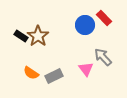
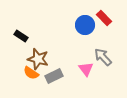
brown star: moved 23 px down; rotated 20 degrees counterclockwise
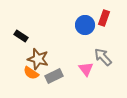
red rectangle: rotated 63 degrees clockwise
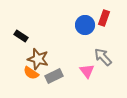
pink triangle: moved 1 px right, 2 px down
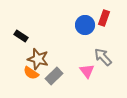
gray rectangle: rotated 18 degrees counterclockwise
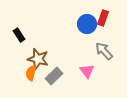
red rectangle: moved 1 px left
blue circle: moved 2 px right, 1 px up
black rectangle: moved 2 px left, 1 px up; rotated 24 degrees clockwise
gray arrow: moved 1 px right, 6 px up
orange semicircle: rotated 70 degrees clockwise
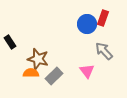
black rectangle: moved 9 px left, 7 px down
orange semicircle: rotated 77 degrees clockwise
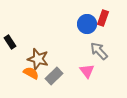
gray arrow: moved 5 px left
orange semicircle: rotated 28 degrees clockwise
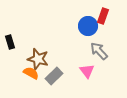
red rectangle: moved 2 px up
blue circle: moved 1 px right, 2 px down
black rectangle: rotated 16 degrees clockwise
